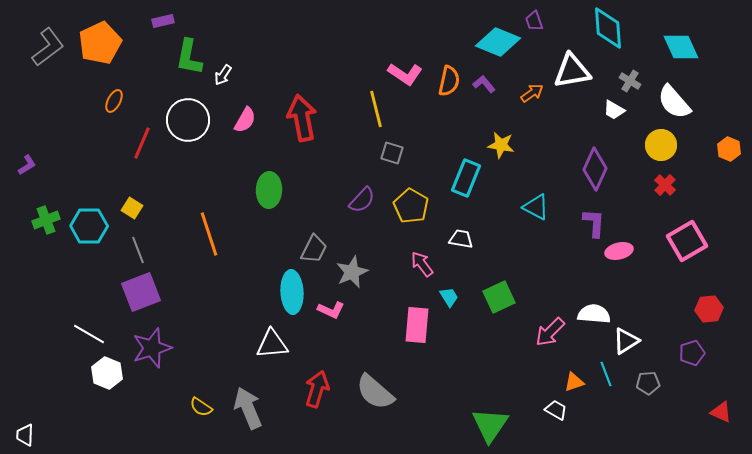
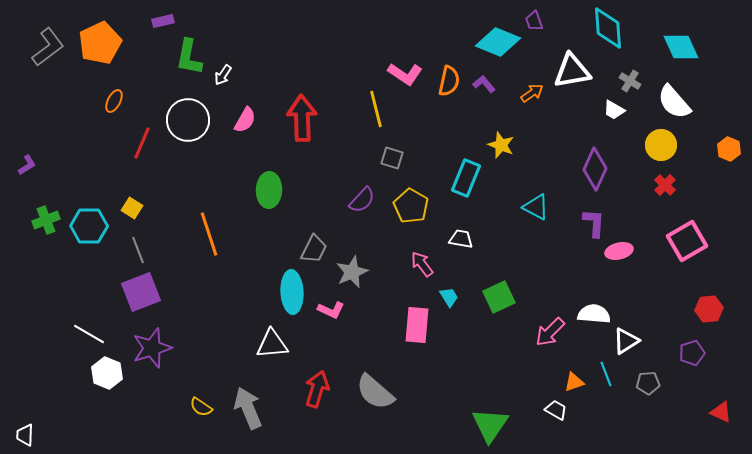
red arrow at (302, 118): rotated 9 degrees clockwise
yellow star at (501, 145): rotated 12 degrees clockwise
gray square at (392, 153): moved 5 px down
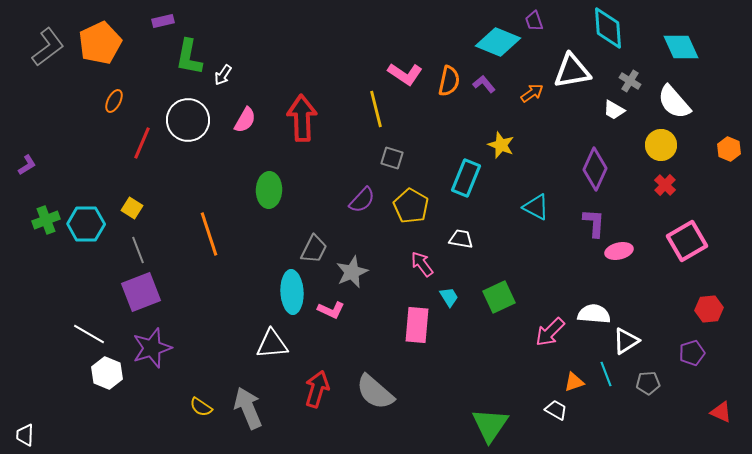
cyan hexagon at (89, 226): moved 3 px left, 2 px up
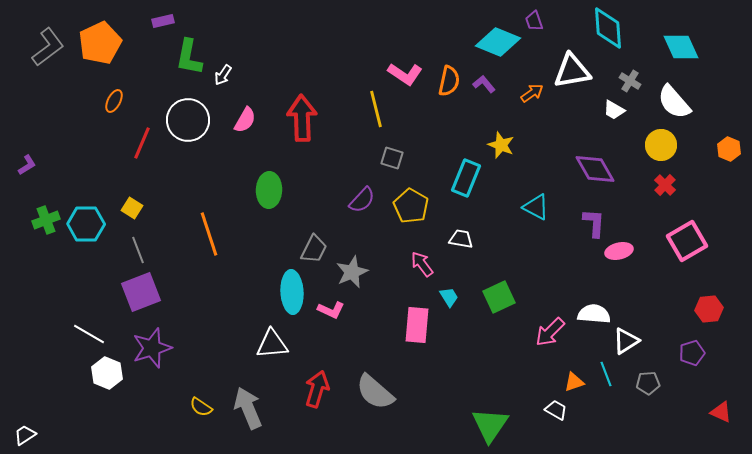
purple diamond at (595, 169): rotated 54 degrees counterclockwise
white trapezoid at (25, 435): rotated 55 degrees clockwise
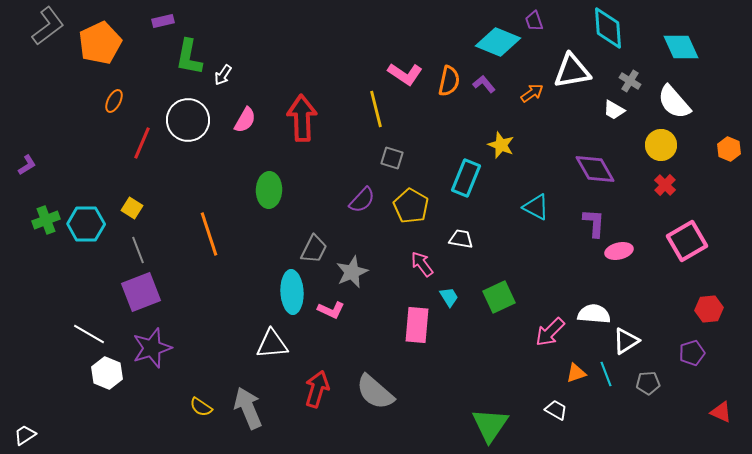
gray L-shape at (48, 47): moved 21 px up
orange triangle at (574, 382): moved 2 px right, 9 px up
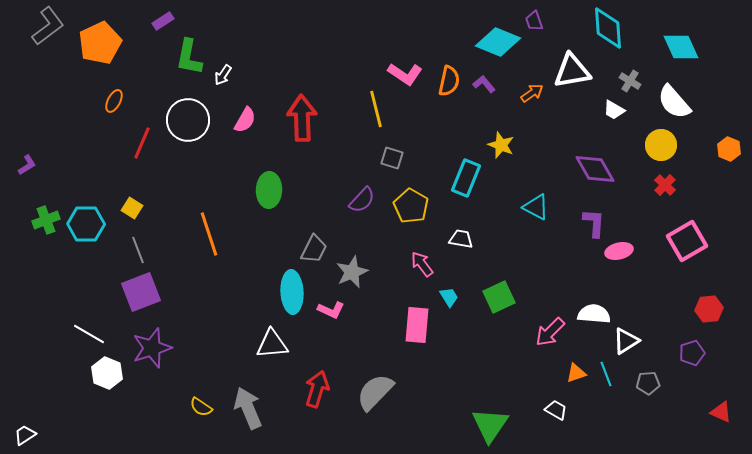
purple rectangle at (163, 21): rotated 20 degrees counterclockwise
gray semicircle at (375, 392): rotated 93 degrees clockwise
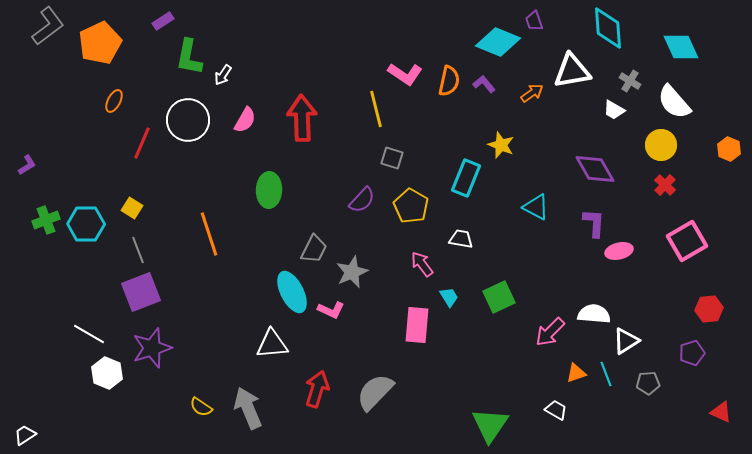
cyan ellipse at (292, 292): rotated 24 degrees counterclockwise
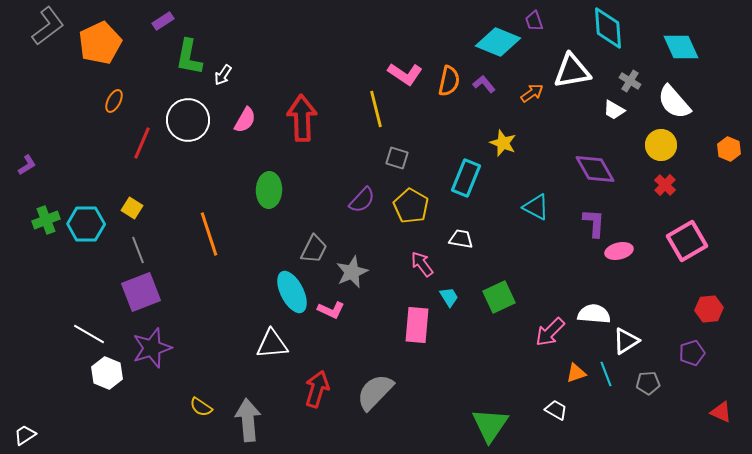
yellow star at (501, 145): moved 2 px right, 2 px up
gray square at (392, 158): moved 5 px right
gray arrow at (248, 408): moved 12 px down; rotated 18 degrees clockwise
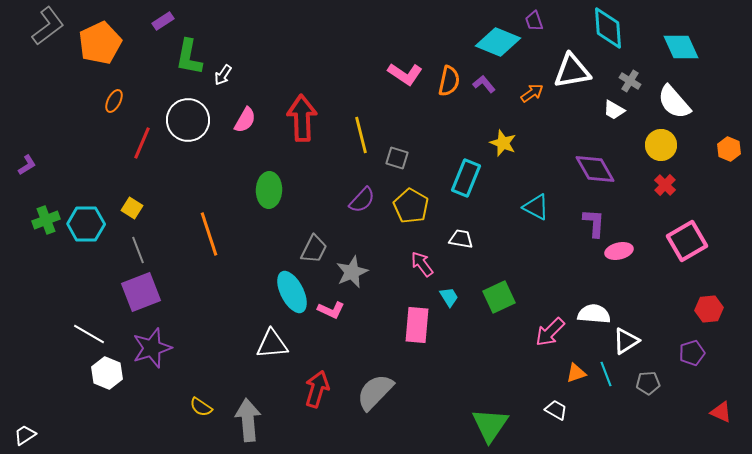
yellow line at (376, 109): moved 15 px left, 26 px down
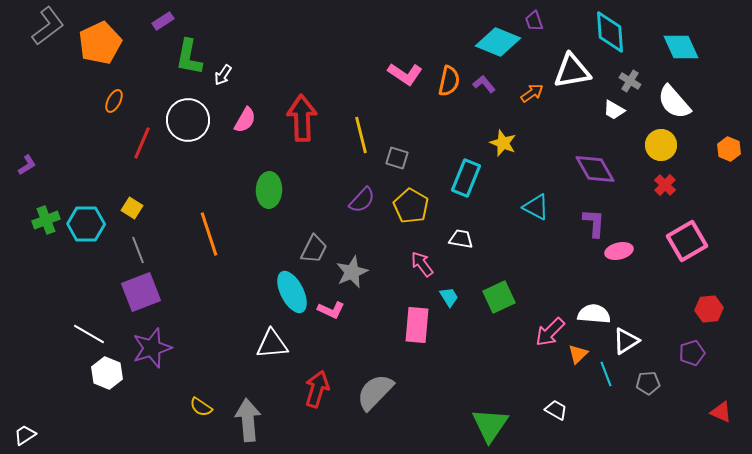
cyan diamond at (608, 28): moved 2 px right, 4 px down
orange triangle at (576, 373): moved 2 px right, 19 px up; rotated 25 degrees counterclockwise
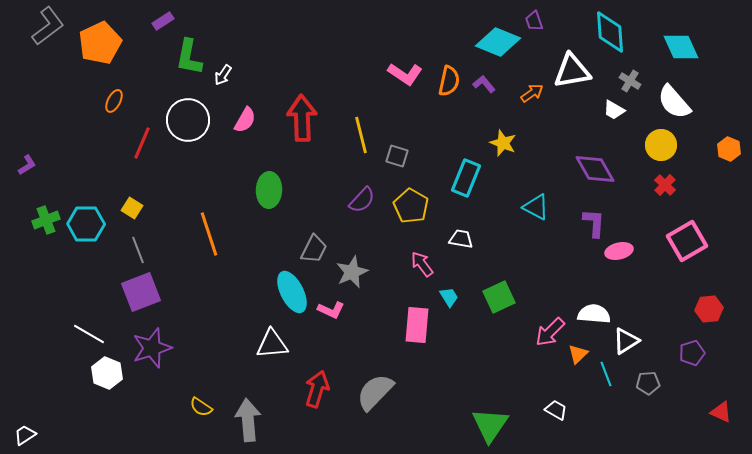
gray square at (397, 158): moved 2 px up
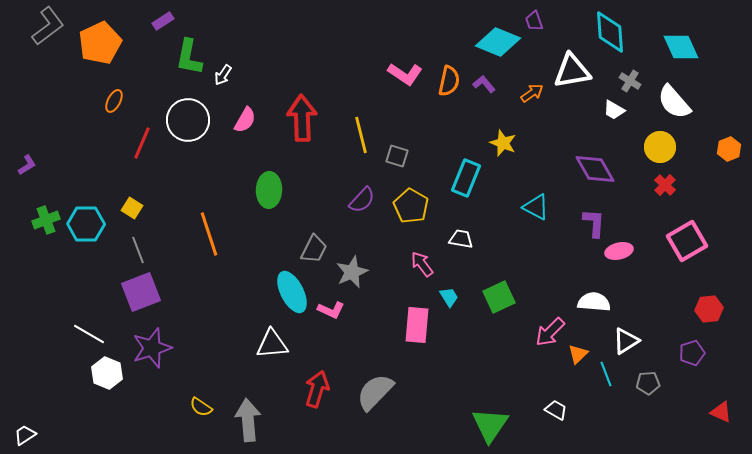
yellow circle at (661, 145): moved 1 px left, 2 px down
orange hexagon at (729, 149): rotated 15 degrees clockwise
white semicircle at (594, 314): moved 12 px up
